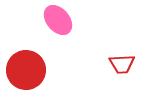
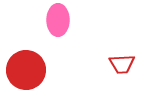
pink ellipse: rotated 40 degrees clockwise
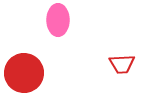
red circle: moved 2 px left, 3 px down
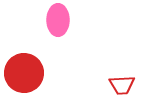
red trapezoid: moved 21 px down
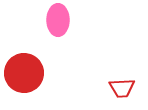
red trapezoid: moved 3 px down
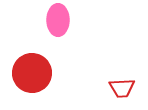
red circle: moved 8 px right
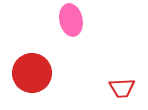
pink ellipse: moved 13 px right; rotated 12 degrees counterclockwise
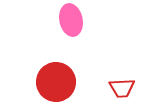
red circle: moved 24 px right, 9 px down
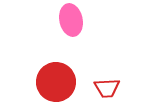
red trapezoid: moved 15 px left
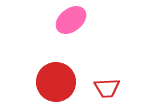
pink ellipse: rotated 64 degrees clockwise
